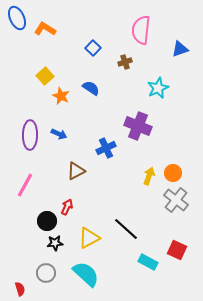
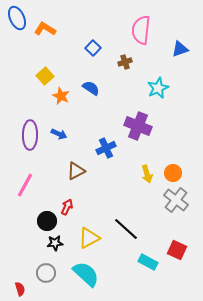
yellow arrow: moved 2 px left, 2 px up; rotated 144 degrees clockwise
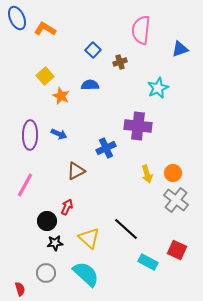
blue square: moved 2 px down
brown cross: moved 5 px left
blue semicircle: moved 1 px left, 3 px up; rotated 36 degrees counterclockwise
purple cross: rotated 16 degrees counterclockwise
yellow triangle: rotated 50 degrees counterclockwise
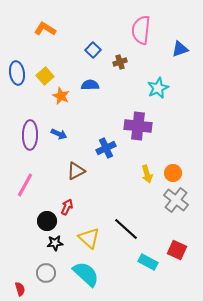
blue ellipse: moved 55 px down; rotated 15 degrees clockwise
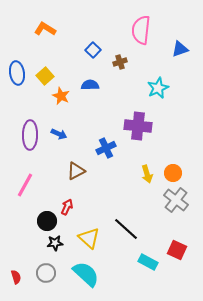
red semicircle: moved 4 px left, 12 px up
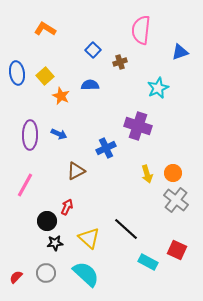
blue triangle: moved 3 px down
purple cross: rotated 12 degrees clockwise
red semicircle: rotated 120 degrees counterclockwise
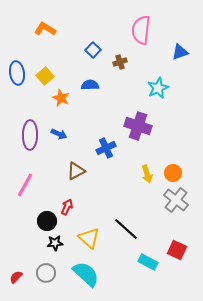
orange star: moved 2 px down
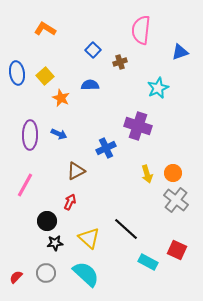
red arrow: moved 3 px right, 5 px up
